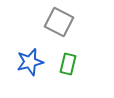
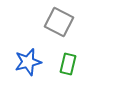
blue star: moved 2 px left
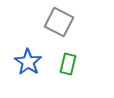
blue star: rotated 24 degrees counterclockwise
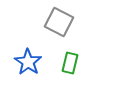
green rectangle: moved 2 px right, 1 px up
